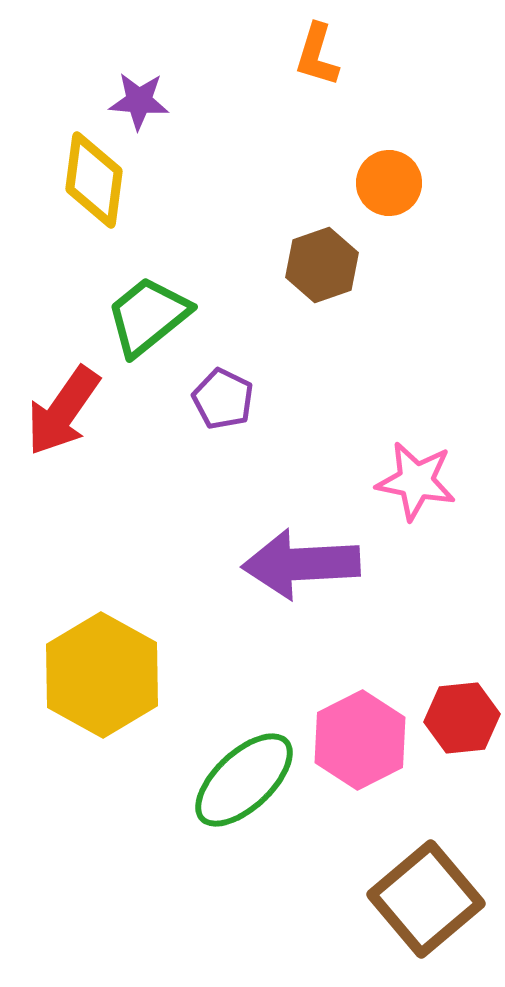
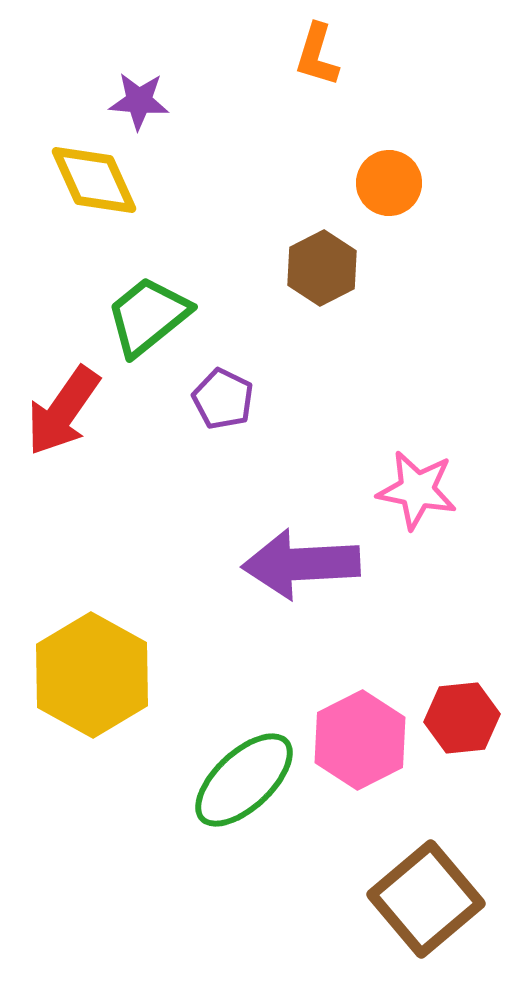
yellow diamond: rotated 32 degrees counterclockwise
brown hexagon: moved 3 px down; rotated 8 degrees counterclockwise
pink star: moved 1 px right, 9 px down
yellow hexagon: moved 10 px left
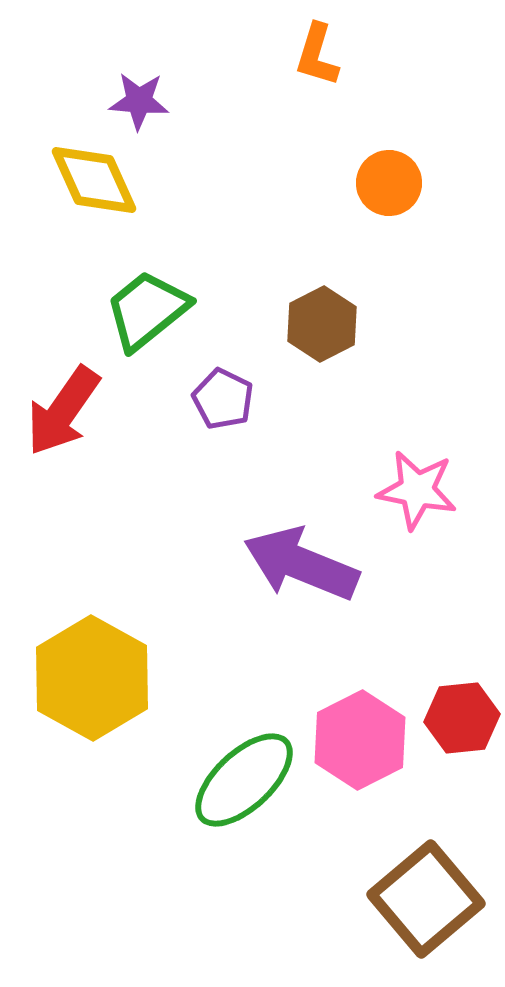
brown hexagon: moved 56 px down
green trapezoid: moved 1 px left, 6 px up
purple arrow: rotated 25 degrees clockwise
yellow hexagon: moved 3 px down
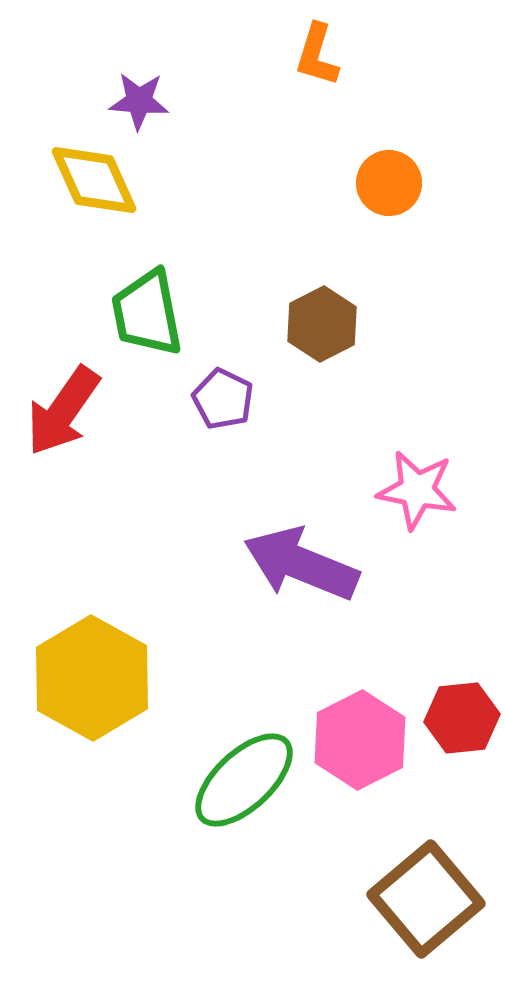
green trapezoid: moved 3 px down; rotated 62 degrees counterclockwise
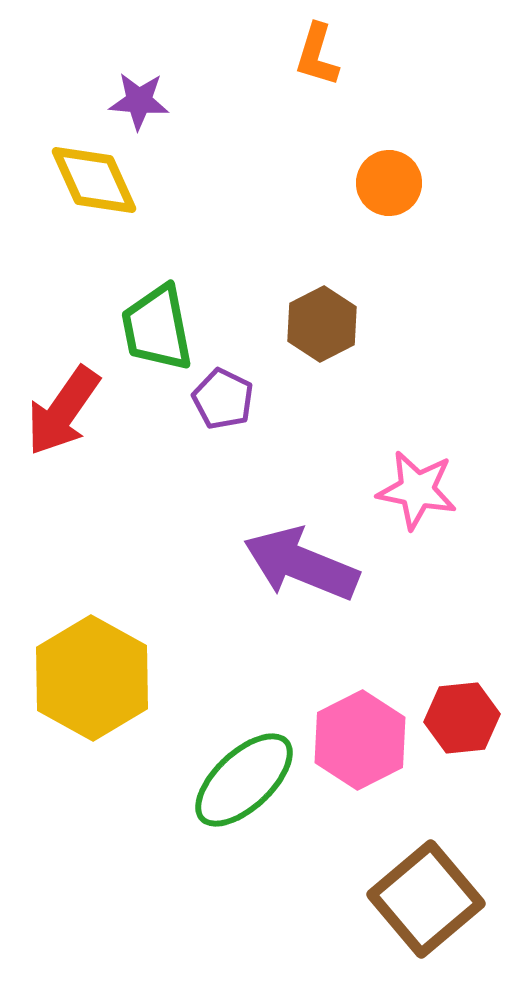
green trapezoid: moved 10 px right, 15 px down
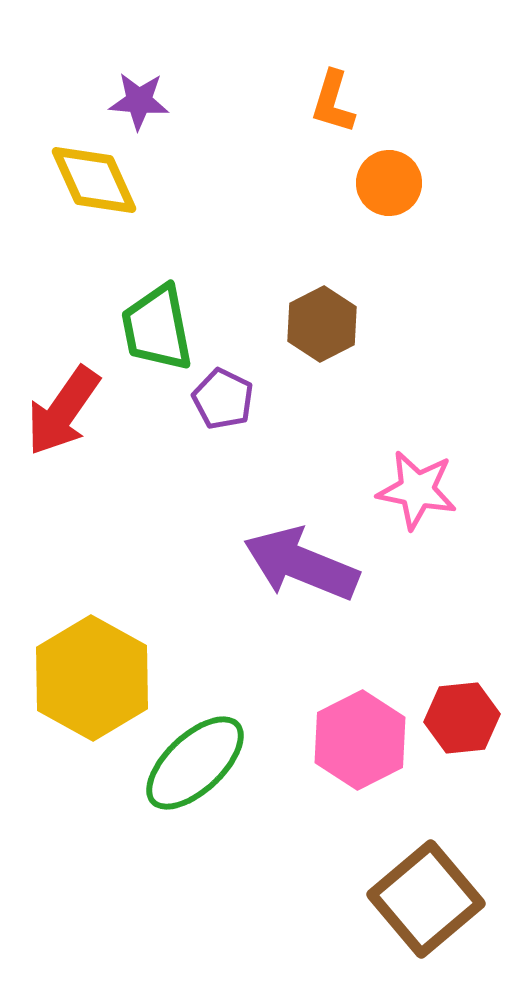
orange L-shape: moved 16 px right, 47 px down
green ellipse: moved 49 px left, 17 px up
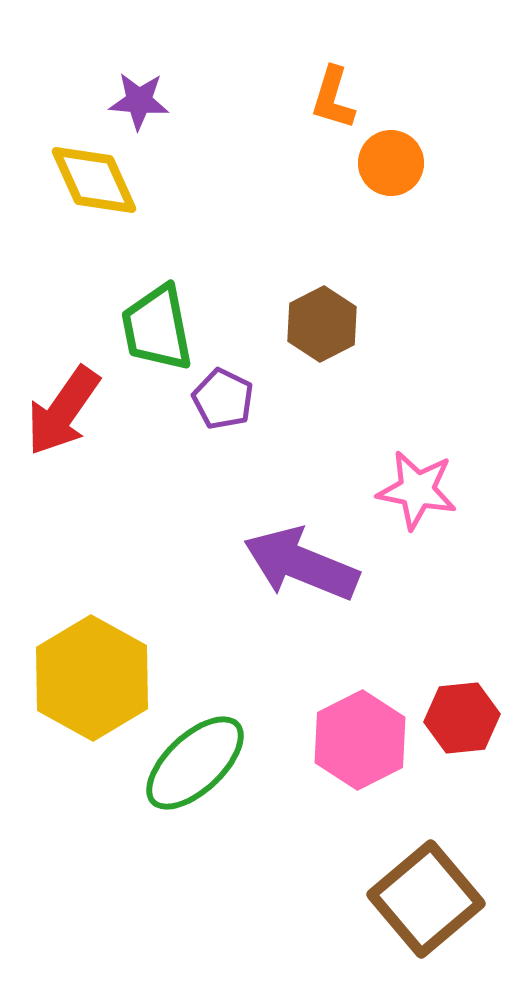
orange L-shape: moved 4 px up
orange circle: moved 2 px right, 20 px up
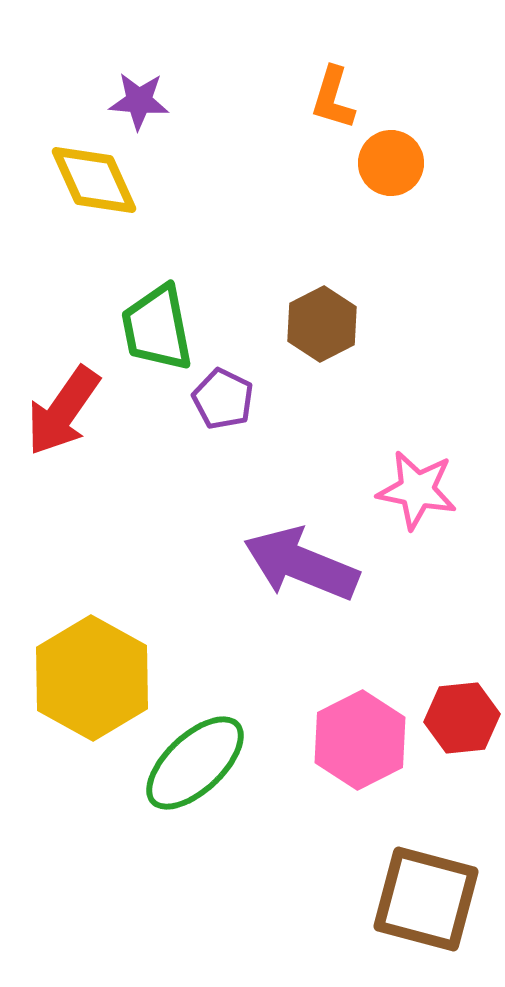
brown square: rotated 35 degrees counterclockwise
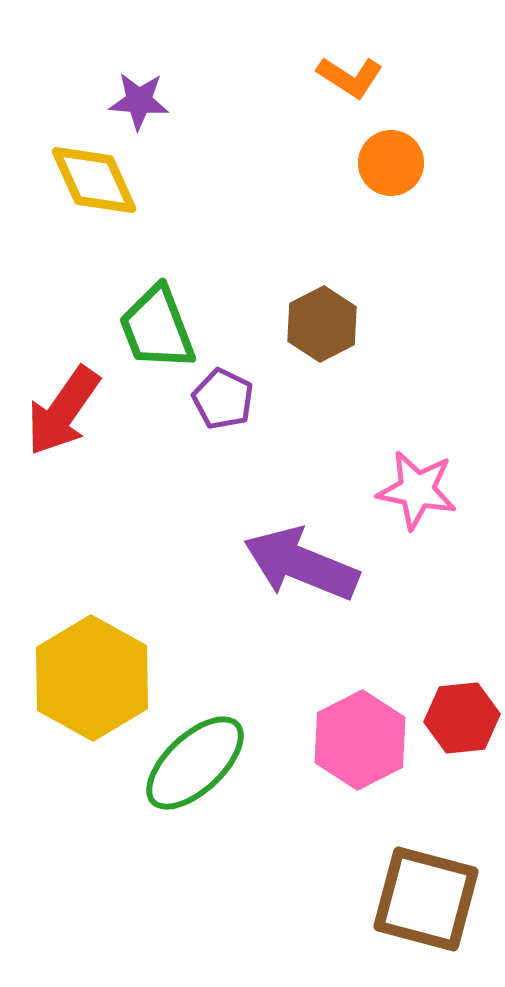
orange L-shape: moved 17 px right, 21 px up; rotated 74 degrees counterclockwise
green trapezoid: rotated 10 degrees counterclockwise
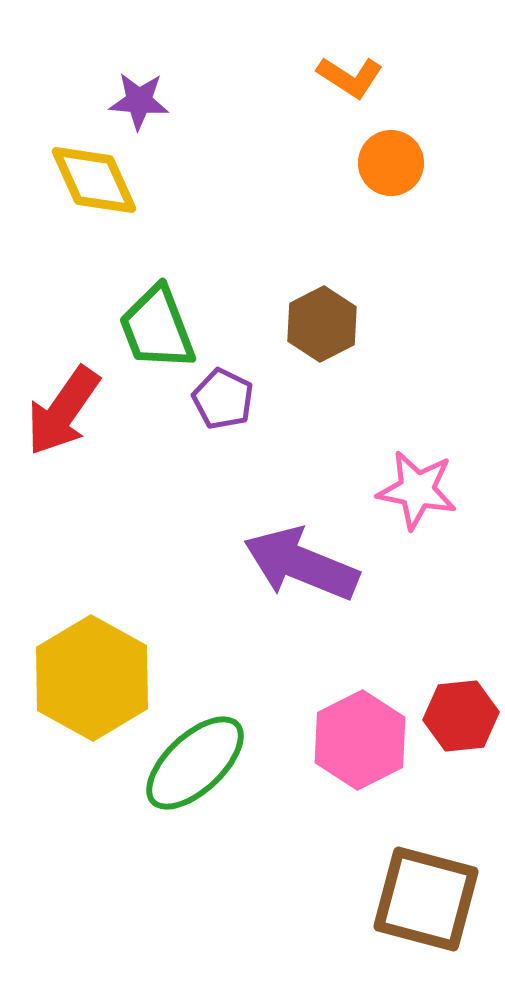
red hexagon: moved 1 px left, 2 px up
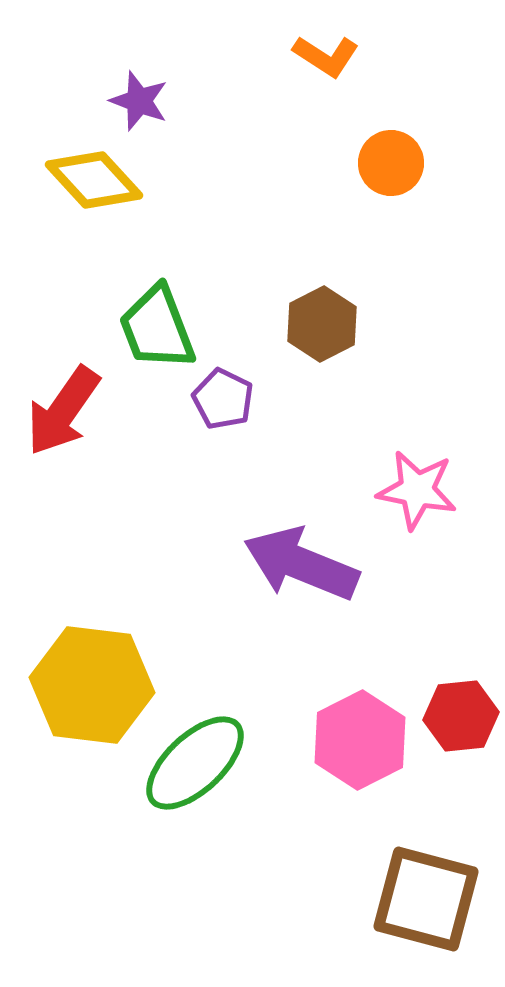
orange L-shape: moved 24 px left, 21 px up
purple star: rotated 16 degrees clockwise
yellow diamond: rotated 18 degrees counterclockwise
yellow hexagon: moved 7 px down; rotated 22 degrees counterclockwise
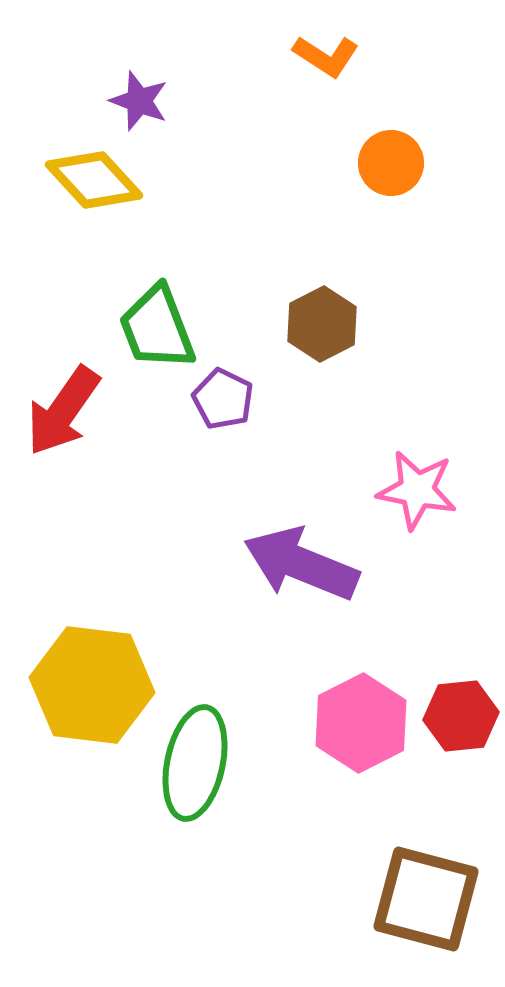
pink hexagon: moved 1 px right, 17 px up
green ellipse: rotated 35 degrees counterclockwise
